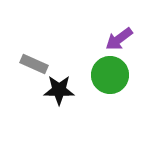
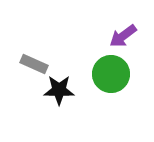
purple arrow: moved 4 px right, 3 px up
green circle: moved 1 px right, 1 px up
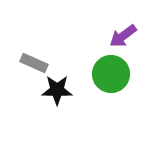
gray rectangle: moved 1 px up
black star: moved 2 px left
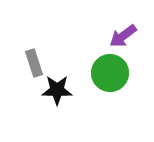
gray rectangle: rotated 48 degrees clockwise
green circle: moved 1 px left, 1 px up
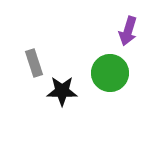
purple arrow: moved 5 px right, 5 px up; rotated 36 degrees counterclockwise
black star: moved 5 px right, 1 px down
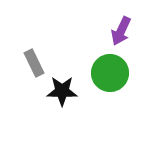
purple arrow: moved 7 px left; rotated 8 degrees clockwise
gray rectangle: rotated 8 degrees counterclockwise
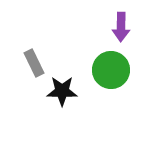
purple arrow: moved 4 px up; rotated 24 degrees counterclockwise
green circle: moved 1 px right, 3 px up
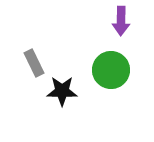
purple arrow: moved 6 px up
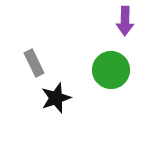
purple arrow: moved 4 px right
black star: moved 6 px left, 7 px down; rotated 20 degrees counterclockwise
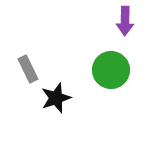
gray rectangle: moved 6 px left, 6 px down
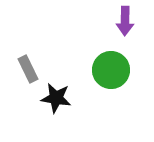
black star: rotated 28 degrees clockwise
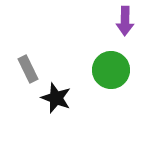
black star: rotated 12 degrees clockwise
